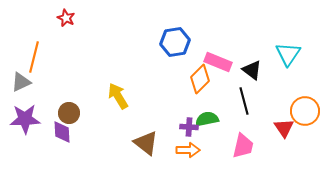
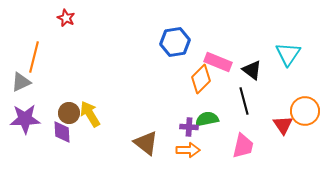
orange diamond: moved 1 px right
yellow arrow: moved 28 px left, 18 px down
red triangle: moved 1 px left, 3 px up
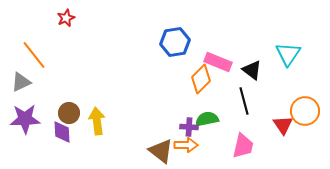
red star: rotated 24 degrees clockwise
orange line: moved 2 px up; rotated 52 degrees counterclockwise
yellow arrow: moved 7 px right, 7 px down; rotated 24 degrees clockwise
brown triangle: moved 15 px right, 8 px down
orange arrow: moved 2 px left, 5 px up
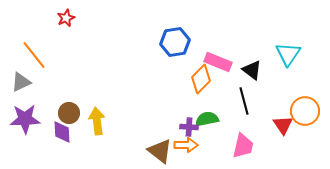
brown triangle: moved 1 px left
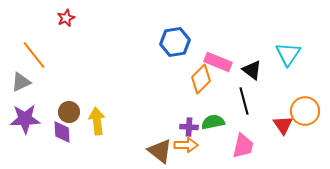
brown circle: moved 1 px up
green semicircle: moved 6 px right, 3 px down
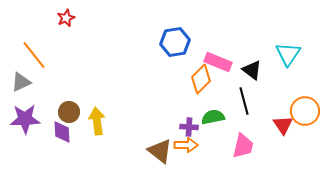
green semicircle: moved 5 px up
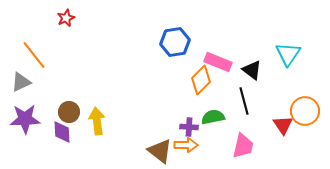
orange diamond: moved 1 px down
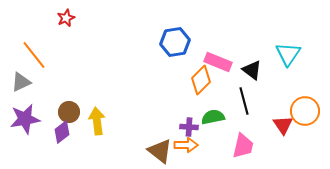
purple star: rotated 8 degrees counterclockwise
purple diamond: rotated 55 degrees clockwise
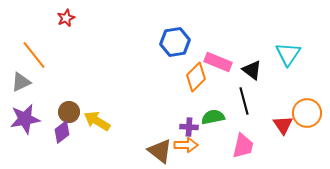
orange diamond: moved 5 px left, 3 px up
orange circle: moved 2 px right, 2 px down
yellow arrow: rotated 52 degrees counterclockwise
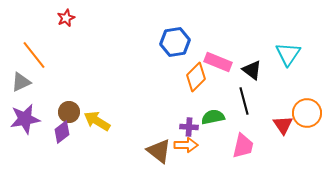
brown triangle: moved 1 px left
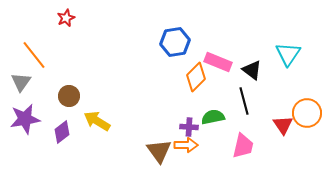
gray triangle: rotated 30 degrees counterclockwise
brown circle: moved 16 px up
brown triangle: rotated 16 degrees clockwise
